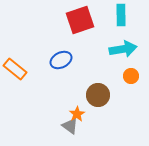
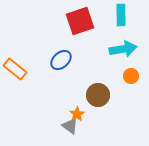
red square: moved 1 px down
blue ellipse: rotated 15 degrees counterclockwise
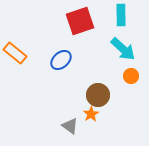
cyan arrow: rotated 52 degrees clockwise
orange rectangle: moved 16 px up
orange star: moved 14 px right
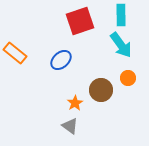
cyan arrow: moved 2 px left, 4 px up; rotated 12 degrees clockwise
orange circle: moved 3 px left, 2 px down
brown circle: moved 3 px right, 5 px up
orange star: moved 16 px left, 11 px up
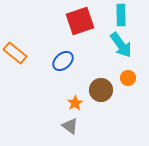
blue ellipse: moved 2 px right, 1 px down
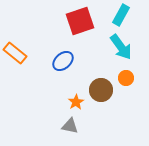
cyan rectangle: rotated 30 degrees clockwise
cyan arrow: moved 2 px down
orange circle: moved 2 px left
orange star: moved 1 px right, 1 px up
gray triangle: rotated 24 degrees counterclockwise
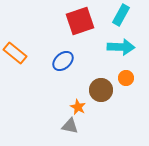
cyan arrow: rotated 52 degrees counterclockwise
orange star: moved 2 px right, 5 px down; rotated 14 degrees counterclockwise
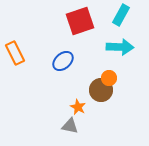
cyan arrow: moved 1 px left
orange rectangle: rotated 25 degrees clockwise
orange circle: moved 17 px left
